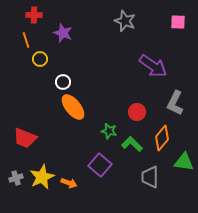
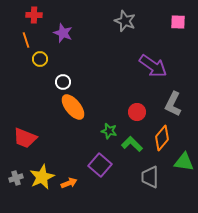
gray L-shape: moved 2 px left, 1 px down
orange arrow: rotated 42 degrees counterclockwise
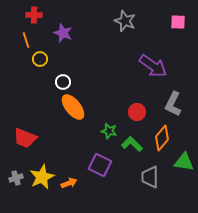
purple square: rotated 15 degrees counterclockwise
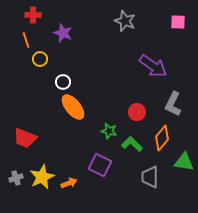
red cross: moved 1 px left
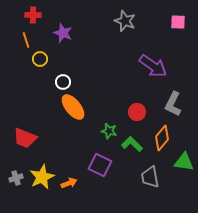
gray trapezoid: rotated 10 degrees counterclockwise
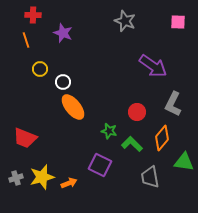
yellow circle: moved 10 px down
yellow star: rotated 10 degrees clockwise
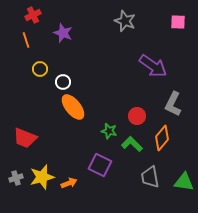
red cross: rotated 28 degrees counterclockwise
red circle: moved 4 px down
green triangle: moved 20 px down
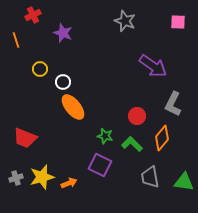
orange line: moved 10 px left
green star: moved 4 px left, 5 px down
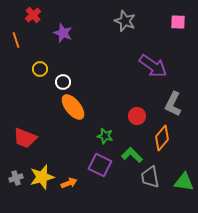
red cross: rotated 14 degrees counterclockwise
green L-shape: moved 11 px down
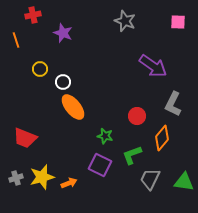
red cross: rotated 28 degrees clockwise
green L-shape: rotated 65 degrees counterclockwise
gray trapezoid: moved 2 px down; rotated 35 degrees clockwise
